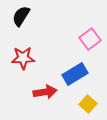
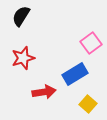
pink square: moved 1 px right, 4 px down
red star: rotated 15 degrees counterclockwise
red arrow: moved 1 px left
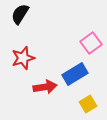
black semicircle: moved 1 px left, 2 px up
red arrow: moved 1 px right, 5 px up
yellow square: rotated 18 degrees clockwise
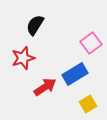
black semicircle: moved 15 px right, 11 px down
red arrow: rotated 25 degrees counterclockwise
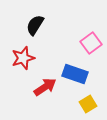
blue rectangle: rotated 50 degrees clockwise
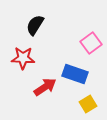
red star: rotated 20 degrees clockwise
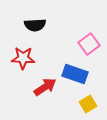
black semicircle: rotated 125 degrees counterclockwise
pink square: moved 2 px left, 1 px down
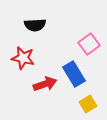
red star: rotated 10 degrees clockwise
blue rectangle: moved 1 px left; rotated 40 degrees clockwise
red arrow: moved 3 px up; rotated 15 degrees clockwise
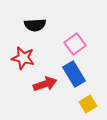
pink square: moved 14 px left
